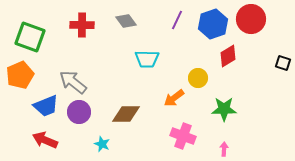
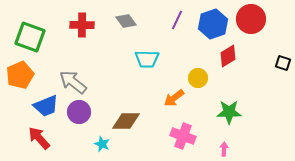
green star: moved 5 px right, 3 px down
brown diamond: moved 7 px down
red arrow: moved 6 px left, 2 px up; rotated 25 degrees clockwise
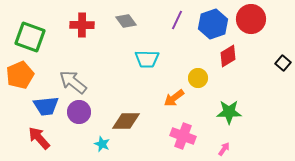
black square: rotated 21 degrees clockwise
blue trapezoid: rotated 16 degrees clockwise
pink arrow: rotated 32 degrees clockwise
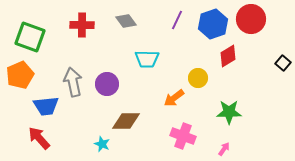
gray arrow: rotated 40 degrees clockwise
purple circle: moved 28 px right, 28 px up
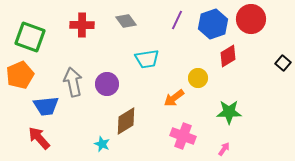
cyan trapezoid: rotated 10 degrees counterclockwise
brown diamond: rotated 32 degrees counterclockwise
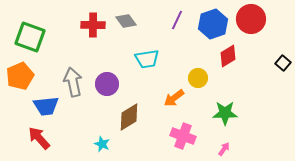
red cross: moved 11 px right
orange pentagon: moved 1 px down
green star: moved 4 px left, 1 px down
brown diamond: moved 3 px right, 4 px up
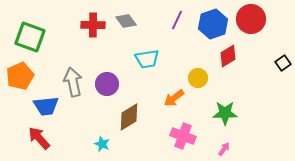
black square: rotated 14 degrees clockwise
